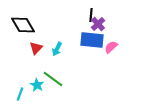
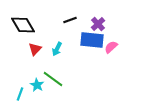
black line: moved 21 px left, 5 px down; rotated 64 degrees clockwise
red triangle: moved 1 px left, 1 px down
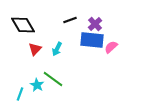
purple cross: moved 3 px left
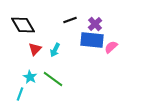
cyan arrow: moved 2 px left, 1 px down
cyan star: moved 7 px left, 8 px up
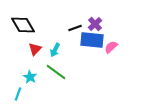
black line: moved 5 px right, 8 px down
green line: moved 3 px right, 7 px up
cyan line: moved 2 px left
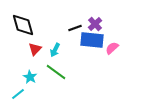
black diamond: rotated 15 degrees clockwise
pink semicircle: moved 1 px right, 1 px down
cyan line: rotated 32 degrees clockwise
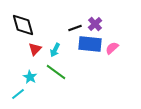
blue rectangle: moved 2 px left, 4 px down
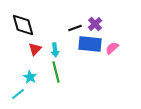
cyan arrow: rotated 32 degrees counterclockwise
green line: rotated 40 degrees clockwise
